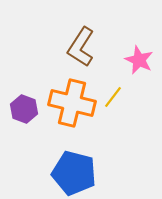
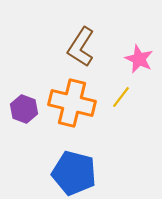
pink star: moved 1 px up
yellow line: moved 8 px right
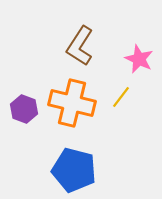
brown L-shape: moved 1 px left, 1 px up
blue pentagon: moved 3 px up
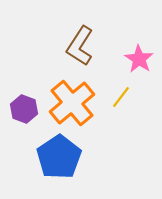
pink star: rotated 8 degrees clockwise
orange cross: rotated 36 degrees clockwise
blue pentagon: moved 15 px left, 13 px up; rotated 24 degrees clockwise
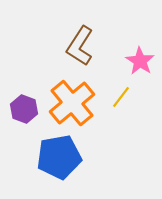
pink star: moved 1 px right, 2 px down
blue pentagon: rotated 24 degrees clockwise
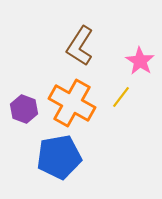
orange cross: rotated 21 degrees counterclockwise
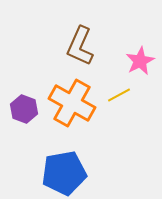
brown L-shape: rotated 9 degrees counterclockwise
pink star: rotated 12 degrees clockwise
yellow line: moved 2 px left, 2 px up; rotated 25 degrees clockwise
blue pentagon: moved 5 px right, 16 px down
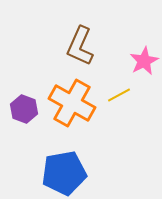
pink star: moved 4 px right
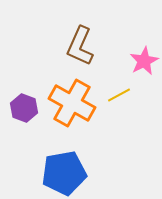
purple hexagon: moved 1 px up
